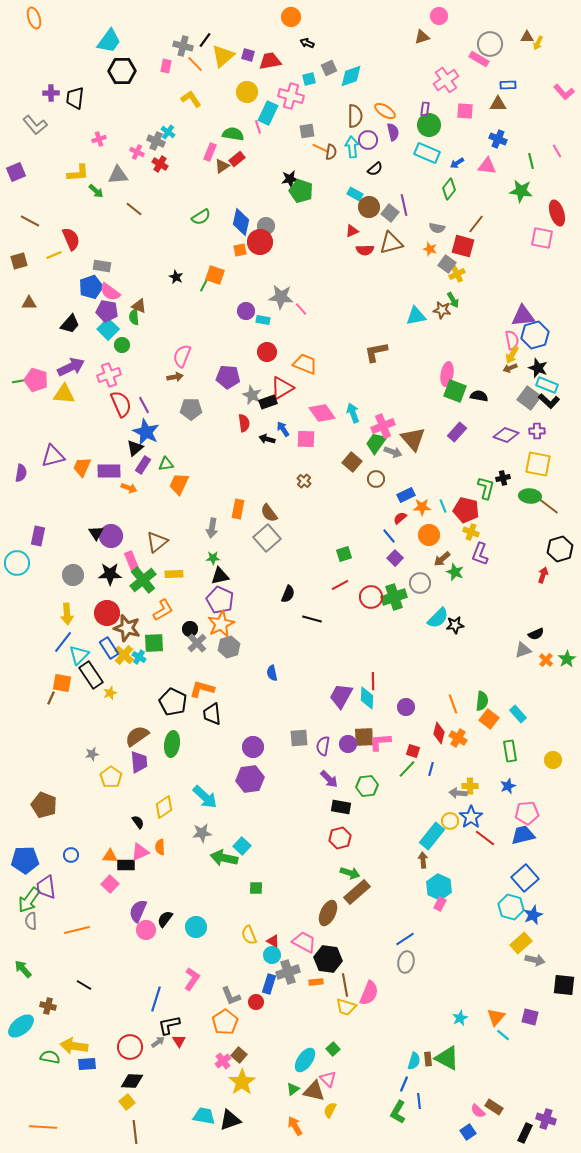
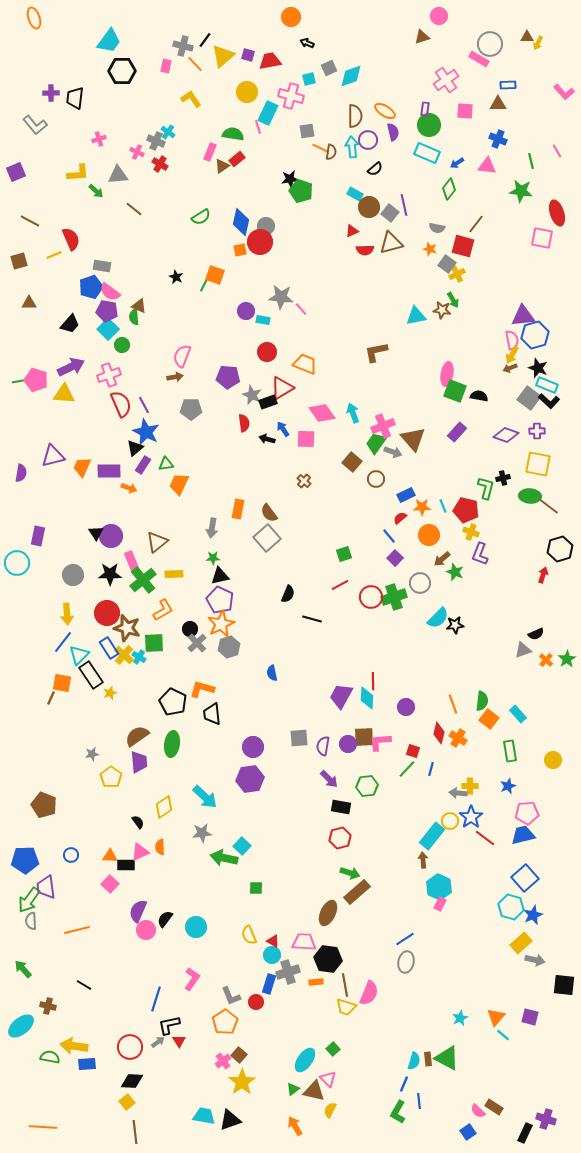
pink trapezoid at (304, 942): rotated 25 degrees counterclockwise
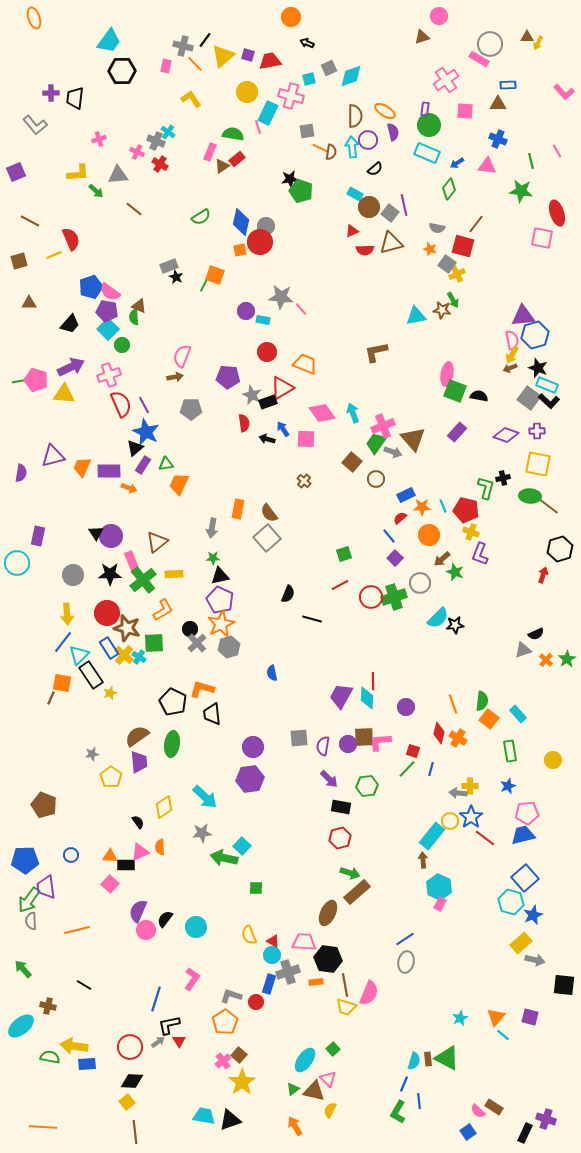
gray rectangle at (102, 266): moved 67 px right; rotated 30 degrees counterclockwise
cyan hexagon at (511, 907): moved 5 px up
gray L-shape at (231, 996): rotated 130 degrees clockwise
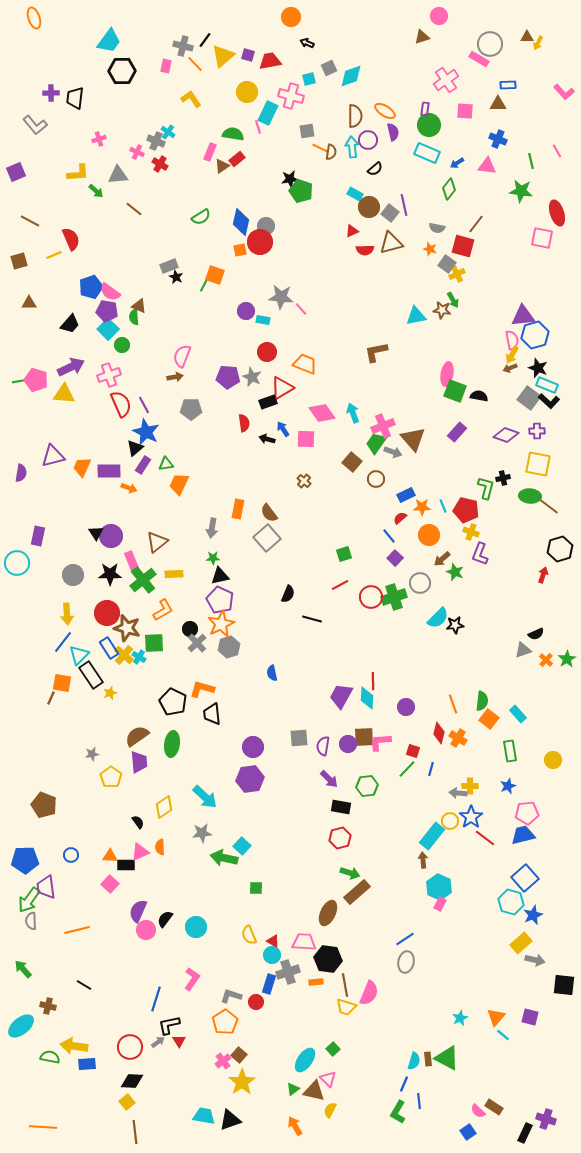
gray star at (252, 395): moved 18 px up
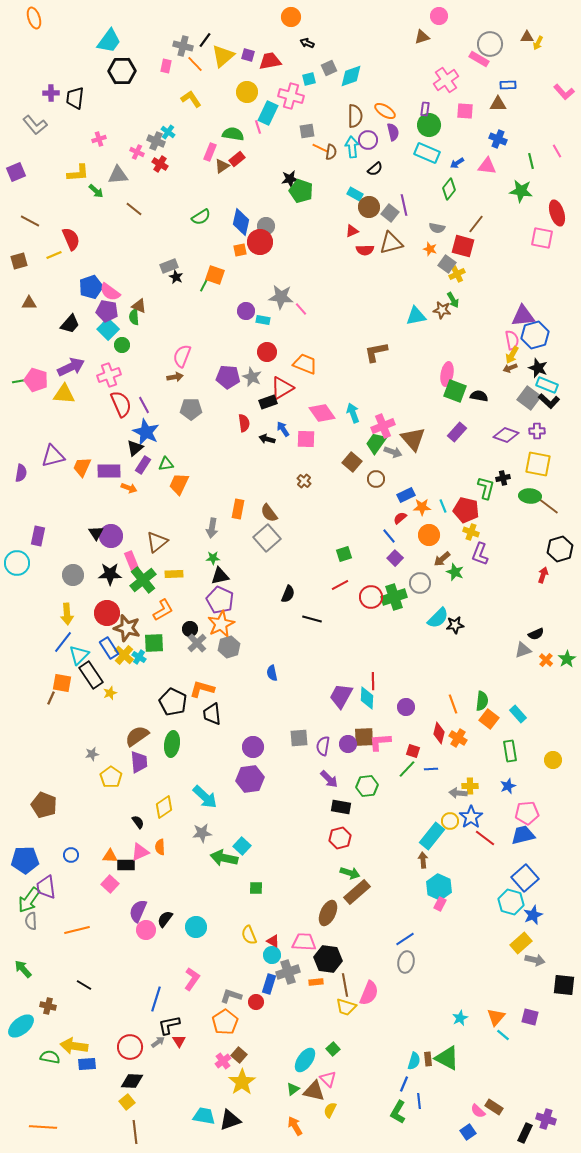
blue line at (431, 769): rotated 72 degrees clockwise
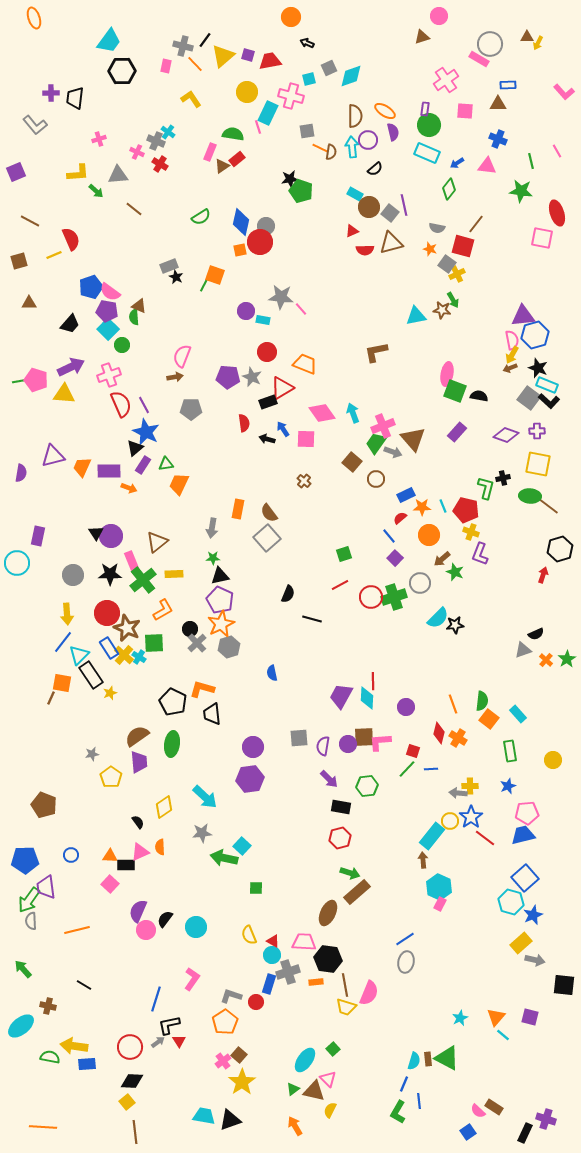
brown star at (127, 628): rotated 8 degrees clockwise
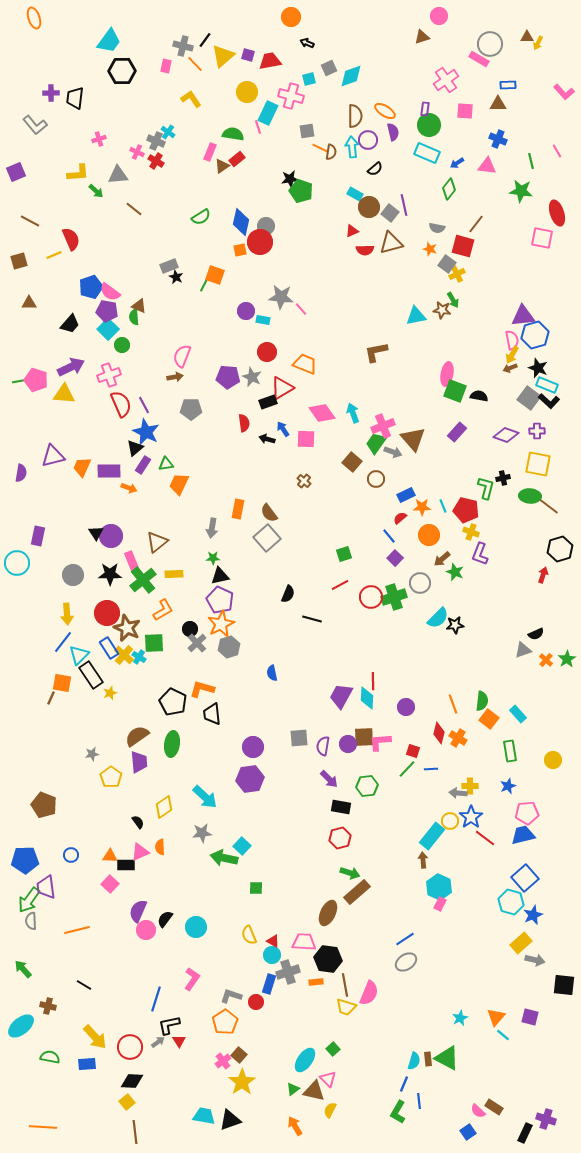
red cross at (160, 164): moved 4 px left, 3 px up
gray ellipse at (406, 962): rotated 45 degrees clockwise
yellow arrow at (74, 1046): moved 21 px right, 9 px up; rotated 140 degrees counterclockwise
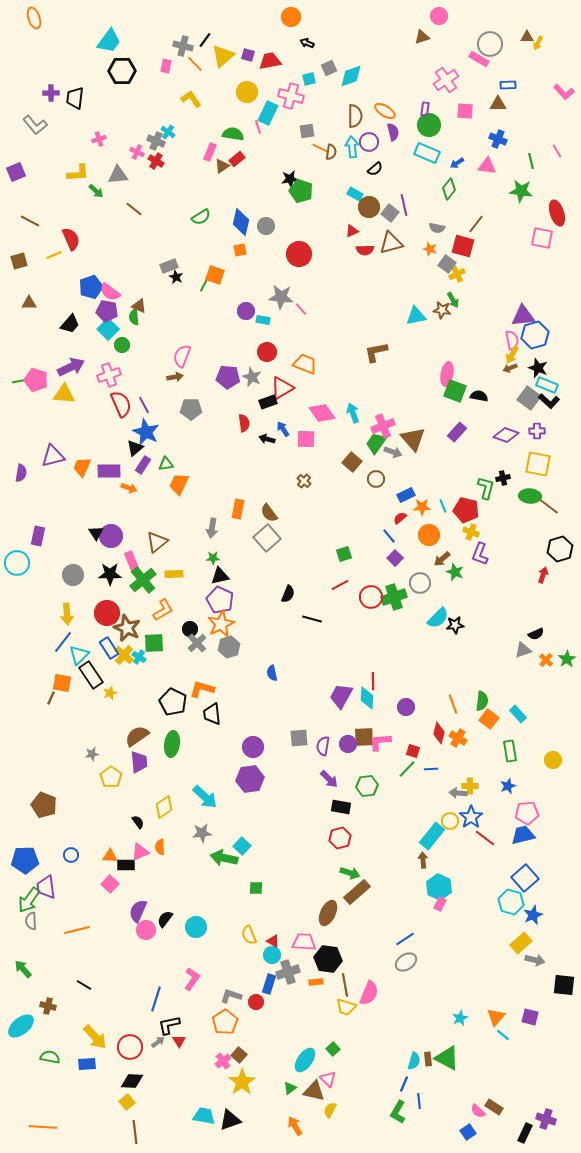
purple circle at (368, 140): moved 1 px right, 2 px down
red circle at (260, 242): moved 39 px right, 12 px down
green triangle at (293, 1089): moved 3 px left, 1 px up
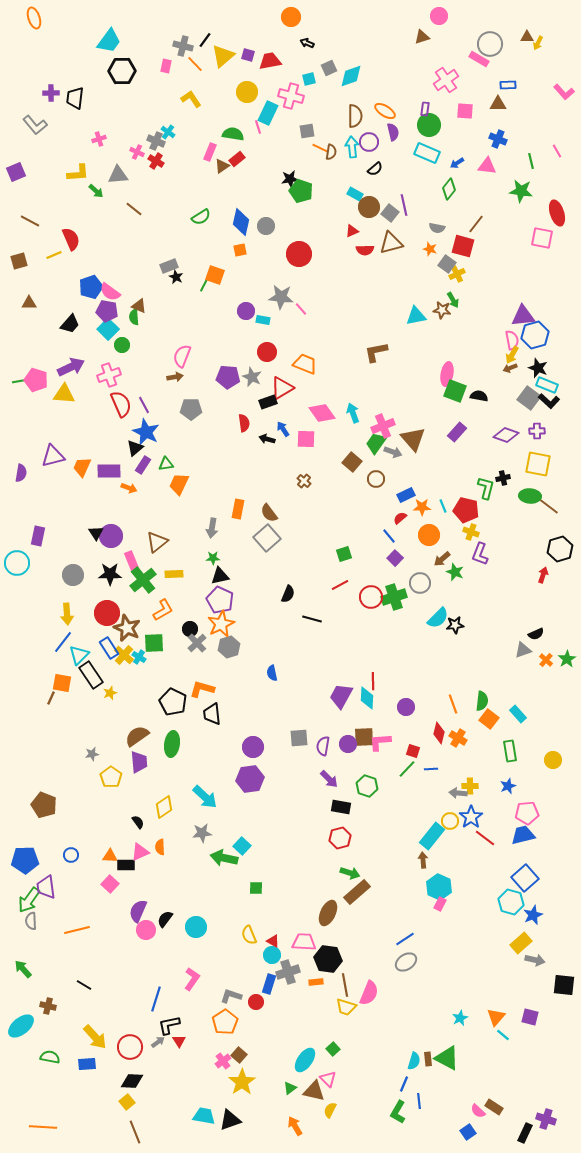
green hexagon at (367, 786): rotated 25 degrees clockwise
brown line at (135, 1132): rotated 15 degrees counterclockwise
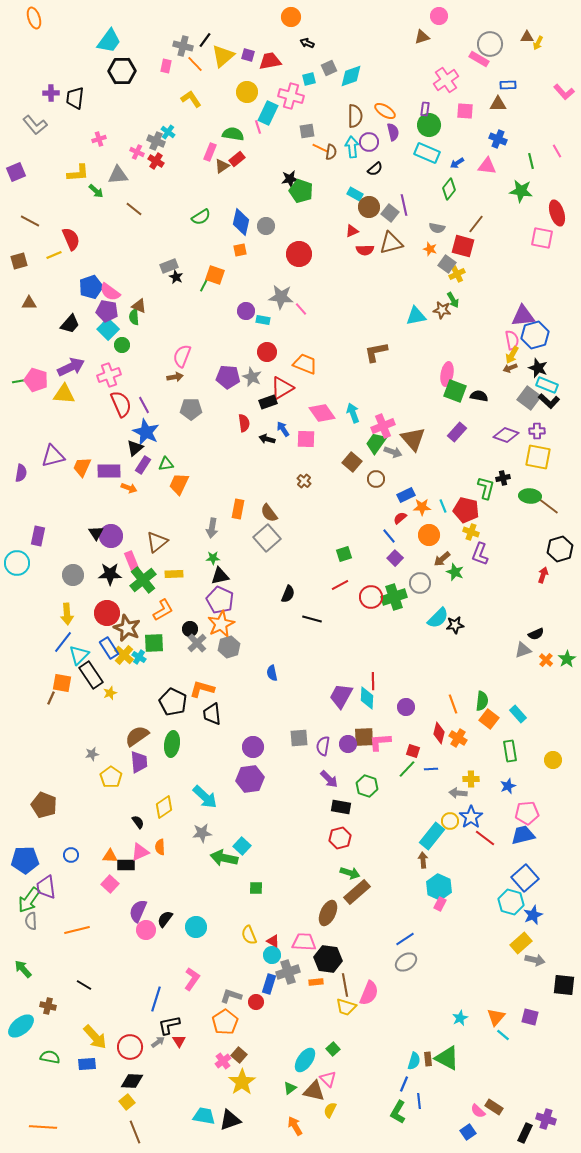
yellow square at (538, 464): moved 7 px up
yellow cross at (470, 786): moved 1 px right, 7 px up
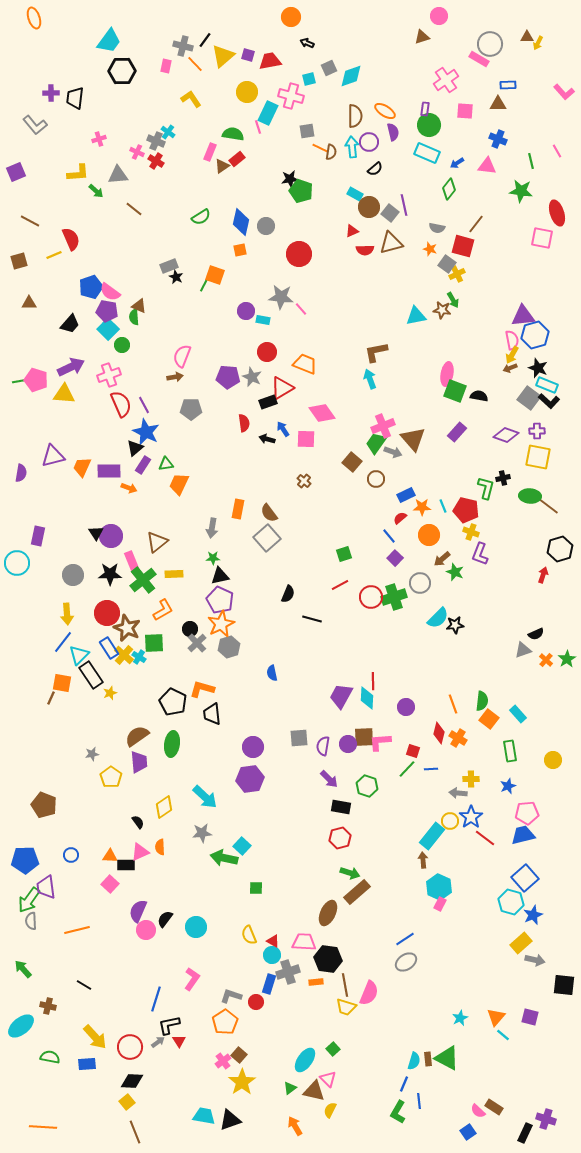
cyan arrow at (353, 413): moved 17 px right, 34 px up
